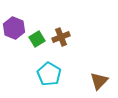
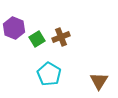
brown triangle: rotated 12 degrees counterclockwise
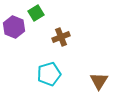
purple hexagon: moved 1 px up
green square: moved 1 px left, 26 px up
cyan pentagon: rotated 25 degrees clockwise
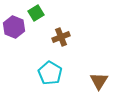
cyan pentagon: moved 1 px right, 1 px up; rotated 25 degrees counterclockwise
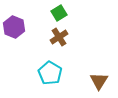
green square: moved 23 px right
brown cross: moved 2 px left; rotated 12 degrees counterclockwise
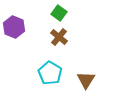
green square: rotated 21 degrees counterclockwise
brown cross: rotated 18 degrees counterclockwise
brown triangle: moved 13 px left, 1 px up
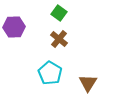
purple hexagon: rotated 25 degrees counterclockwise
brown cross: moved 2 px down
brown triangle: moved 2 px right, 3 px down
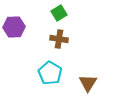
green square: rotated 21 degrees clockwise
brown cross: rotated 30 degrees counterclockwise
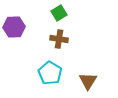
brown triangle: moved 2 px up
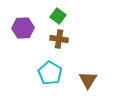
green square: moved 1 px left, 3 px down; rotated 21 degrees counterclockwise
purple hexagon: moved 9 px right, 1 px down
brown triangle: moved 1 px up
